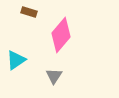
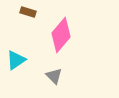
brown rectangle: moved 1 px left
gray triangle: rotated 18 degrees counterclockwise
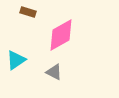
pink diamond: rotated 20 degrees clockwise
gray triangle: moved 4 px up; rotated 18 degrees counterclockwise
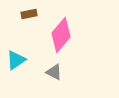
brown rectangle: moved 1 px right, 2 px down; rotated 28 degrees counterclockwise
pink diamond: rotated 20 degrees counterclockwise
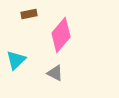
cyan triangle: rotated 10 degrees counterclockwise
gray triangle: moved 1 px right, 1 px down
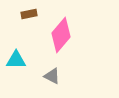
cyan triangle: rotated 45 degrees clockwise
gray triangle: moved 3 px left, 3 px down
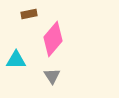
pink diamond: moved 8 px left, 4 px down
gray triangle: rotated 30 degrees clockwise
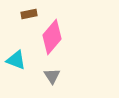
pink diamond: moved 1 px left, 2 px up
cyan triangle: rotated 20 degrees clockwise
